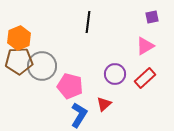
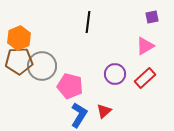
red triangle: moved 7 px down
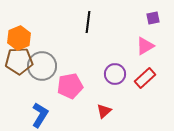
purple square: moved 1 px right, 1 px down
pink pentagon: rotated 25 degrees counterclockwise
blue L-shape: moved 39 px left
